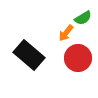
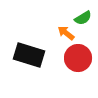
orange arrow: rotated 90 degrees clockwise
black rectangle: rotated 24 degrees counterclockwise
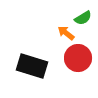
black rectangle: moved 3 px right, 11 px down
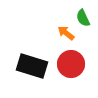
green semicircle: rotated 96 degrees clockwise
red circle: moved 7 px left, 6 px down
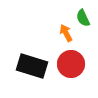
orange arrow: rotated 24 degrees clockwise
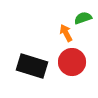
green semicircle: rotated 96 degrees clockwise
red circle: moved 1 px right, 2 px up
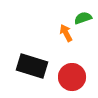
red circle: moved 15 px down
